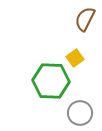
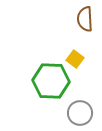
brown semicircle: rotated 30 degrees counterclockwise
yellow square: moved 1 px down; rotated 18 degrees counterclockwise
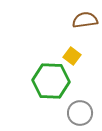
brown semicircle: moved 1 px down; rotated 85 degrees clockwise
yellow square: moved 3 px left, 3 px up
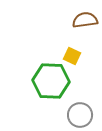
yellow square: rotated 12 degrees counterclockwise
gray circle: moved 2 px down
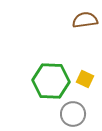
yellow square: moved 13 px right, 23 px down
gray circle: moved 7 px left, 1 px up
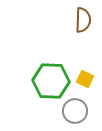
brown semicircle: moved 2 px left; rotated 100 degrees clockwise
gray circle: moved 2 px right, 3 px up
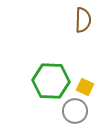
yellow square: moved 8 px down
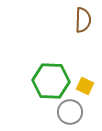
yellow square: moved 1 px up
gray circle: moved 5 px left, 1 px down
